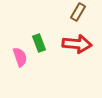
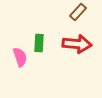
brown rectangle: rotated 12 degrees clockwise
green rectangle: rotated 24 degrees clockwise
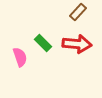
green rectangle: moved 4 px right; rotated 48 degrees counterclockwise
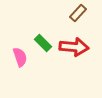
brown rectangle: moved 1 px down
red arrow: moved 3 px left, 3 px down
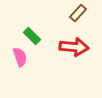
green rectangle: moved 11 px left, 7 px up
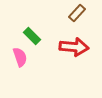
brown rectangle: moved 1 px left
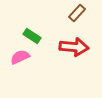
green rectangle: rotated 12 degrees counterclockwise
pink semicircle: rotated 96 degrees counterclockwise
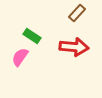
pink semicircle: rotated 30 degrees counterclockwise
